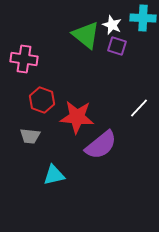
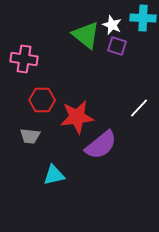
red hexagon: rotated 20 degrees counterclockwise
red star: rotated 12 degrees counterclockwise
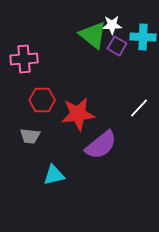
cyan cross: moved 19 px down
white star: rotated 24 degrees counterclockwise
green triangle: moved 7 px right
purple square: rotated 12 degrees clockwise
pink cross: rotated 12 degrees counterclockwise
red star: moved 1 px right, 3 px up
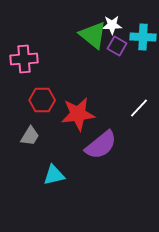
gray trapezoid: rotated 65 degrees counterclockwise
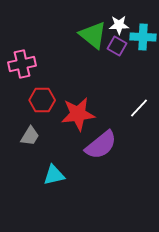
white star: moved 7 px right
pink cross: moved 2 px left, 5 px down; rotated 8 degrees counterclockwise
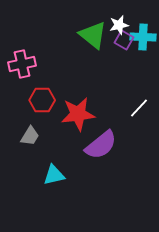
white star: rotated 12 degrees counterclockwise
purple square: moved 7 px right, 6 px up
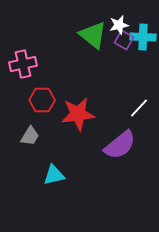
pink cross: moved 1 px right
purple semicircle: moved 19 px right
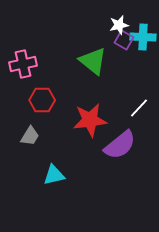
green triangle: moved 26 px down
red star: moved 12 px right, 6 px down
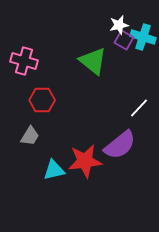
cyan cross: rotated 15 degrees clockwise
pink cross: moved 1 px right, 3 px up; rotated 28 degrees clockwise
red star: moved 5 px left, 41 px down
cyan triangle: moved 5 px up
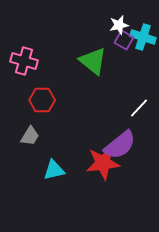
red star: moved 18 px right, 2 px down
